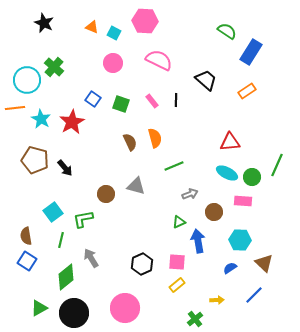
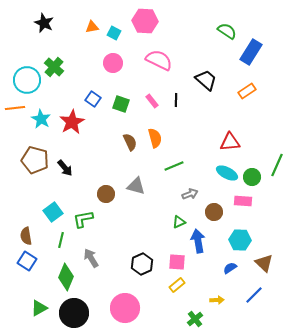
orange triangle at (92, 27): rotated 32 degrees counterclockwise
green diamond at (66, 277): rotated 28 degrees counterclockwise
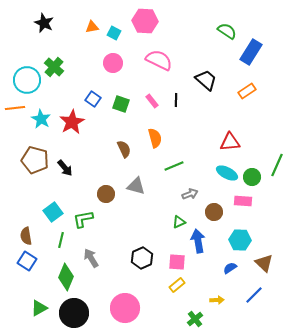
brown semicircle at (130, 142): moved 6 px left, 7 px down
black hexagon at (142, 264): moved 6 px up
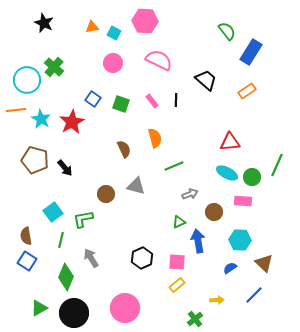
green semicircle at (227, 31): rotated 18 degrees clockwise
orange line at (15, 108): moved 1 px right, 2 px down
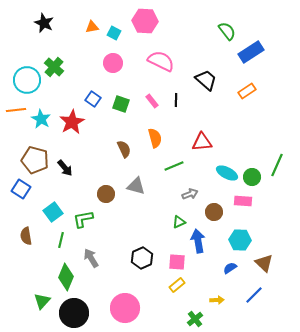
blue rectangle at (251, 52): rotated 25 degrees clockwise
pink semicircle at (159, 60): moved 2 px right, 1 px down
red triangle at (230, 142): moved 28 px left
blue square at (27, 261): moved 6 px left, 72 px up
green triangle at (39, 308): moved 3 px right, 7 px up; rotated 18 degrees counterclockwise
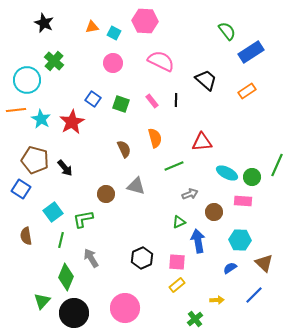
green cross at (54, 67): moved 6 px up
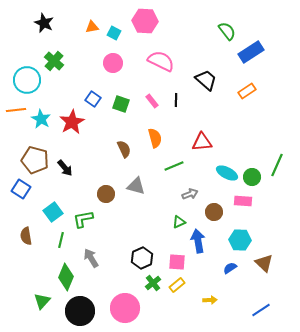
blue line at (254, 295): moved 7 px right, 15 px down; rotated 12 degrees clockwise
yellow arrow at (217, 300): moved 7 px left
black circle at (74, 313): moved 6 px right, 2 px up
green cross at (195, 319): moved 42 px left, 36 px up
